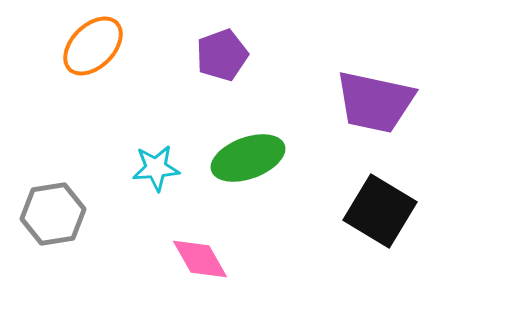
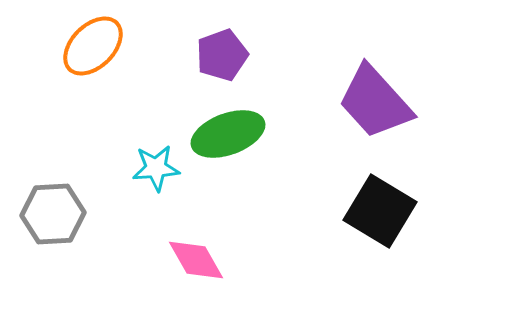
purple trapezoid: rotated 36 degrees clockwise
green ellipse: moved 20 px left, 24 px up
gray hexagon: rotated 6 degrees clockwise
pink diamond: moved 4 px left, 1 px down
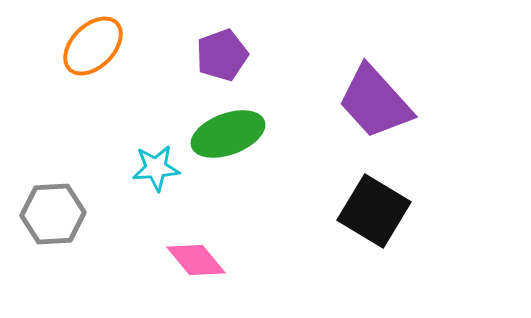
black square: moved 6 px left
pink diamond: rotated 10 degrees counterclockwise
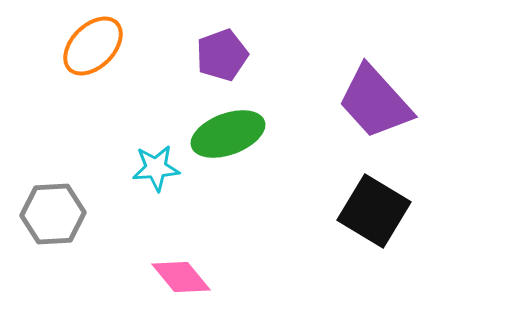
pink diamond: moved 15 px left, 17 px down
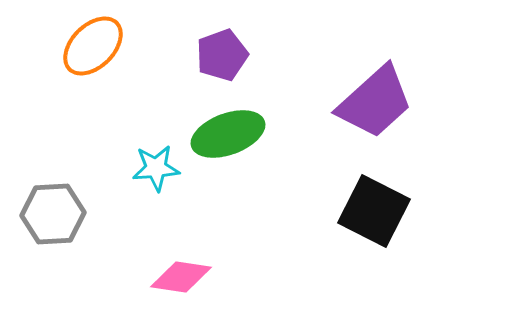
purple trapezoid: rotated 90 degrees counterclockwise
black square: rotated 4 degrees counterclockwise
pink diamond: rotated 42 degrees counterclockwise
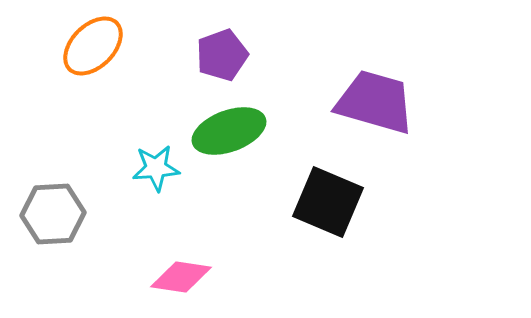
purple trapezoid: rotated 122 degrees counterclockwise
green ellipse: moved 1 px right, 3 px up
black square: moved 46 px left, 9 px up; rotated 4 degrees counterclockwise
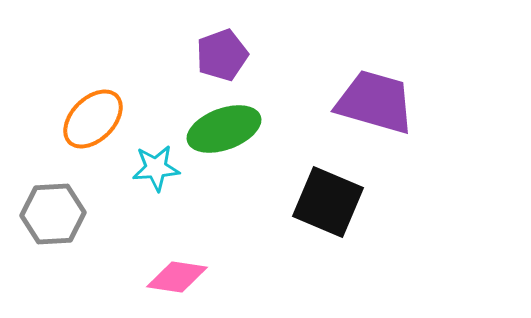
orange ellipse: moved 73 px down
green ellipse: moved 5 px left, 2 px up
pink diamond: moved 4 px left
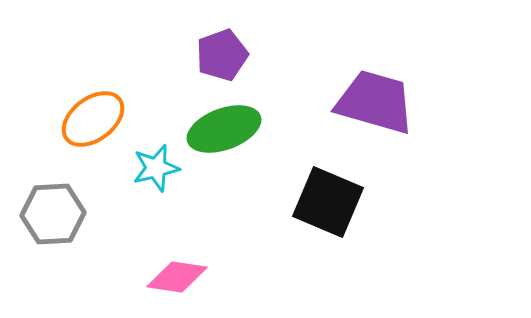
orange ellipse: rotated 8 degrees clockwise
cyan star: rotated 9 degrees counterclockwise
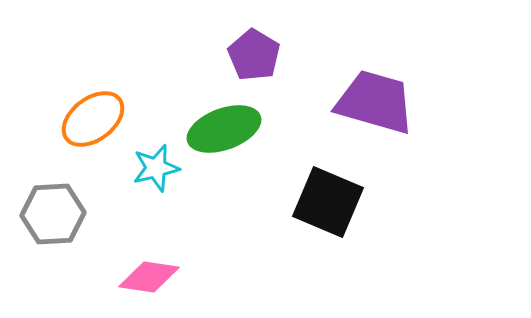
purple pentagon: moved 32 px right; rotated 21 degrees counterclockwise
pink diamond: moved 28 px left
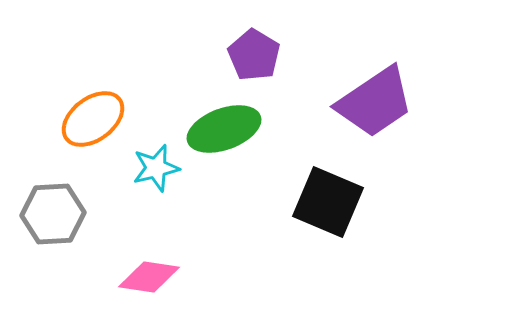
purple trapezoid: rotated 130 degrees clockwise
